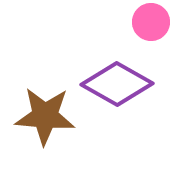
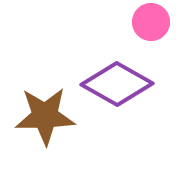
brown star: rotated 6 degrees counterclockwise
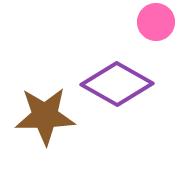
pink circle: moved 5 px right
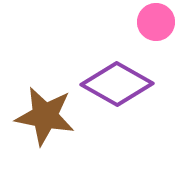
brown star: rotated 12 degrees clockwise
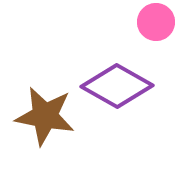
purple diamond: moved 2 px down
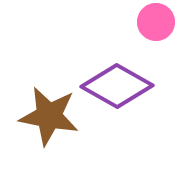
brown star: moved 4 px right
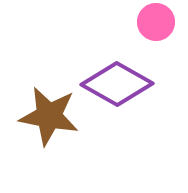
purple diamond: moved 2 px up
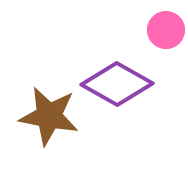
pink circle: moved 10 px right, 8 px down
